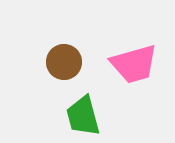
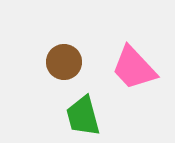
pink trapezoid: moved 4 px down; rotated 63 degrees clockwise
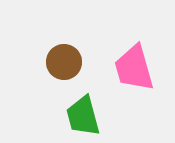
pink trapezoid: rotated 27 degrees clockwise
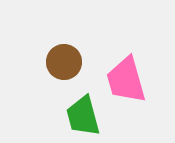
pink trapezoid: moved 8 px left, 12 px down
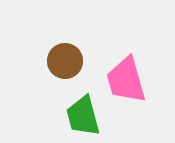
brown circle: moved 1 px right, 1 px up
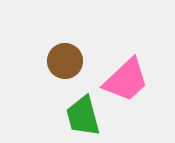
pink trapezoid: rotated 117 degrees counterclockwise
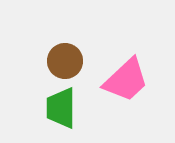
green trapezoid: moved 22 px left, 8 px up; rotated 15 degrees clockwise
